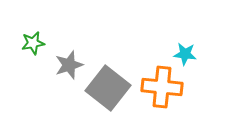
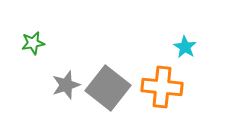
cyan star: moved 7 px up; rotated 25 degrees clockwise
gray star: moved 3 px left, 20 px down
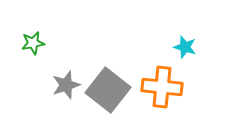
cyan star: rotated 15 degrees counterclockwise
gray square: moved 2 px down
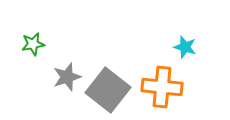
green star: moved 1 px down
gray star: moved 1 px right, 8 px up
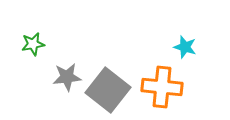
gray star: rotated 12 degrees clockwise
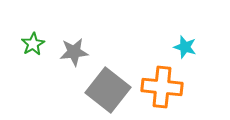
green star: rotated 20 degrees counterclockwise
gray star: moved 7 px right, 25 px up
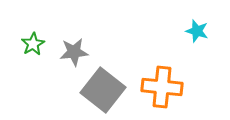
cyan star: moved 12 px right, 16 px up
gray square: moved 5 px left
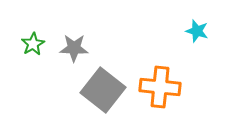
gray star: moved 4 px up; rotated 8 degrees clockwise
orange cross: moved 2 px left
